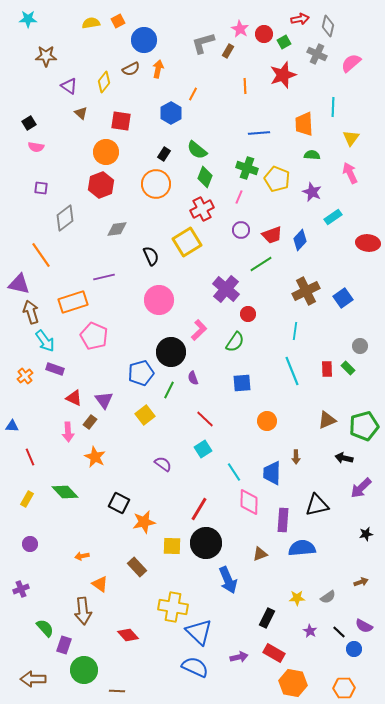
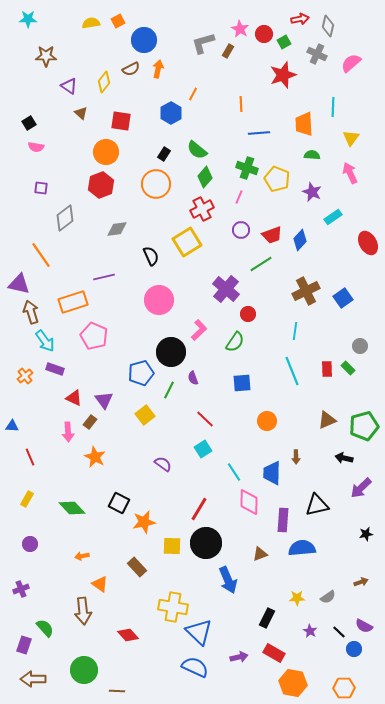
orange line at (245, 86): moved 4 px left, 18 px down
green diamond at (205, 177): rotated 20 degrees clockwise
red ellipse at (368, 243): rotated 55 degrees clockwise
green diamond at (65, 492): moved 7 px right, 16 px down
purple rectangle at (64, 645): moved 40 px left
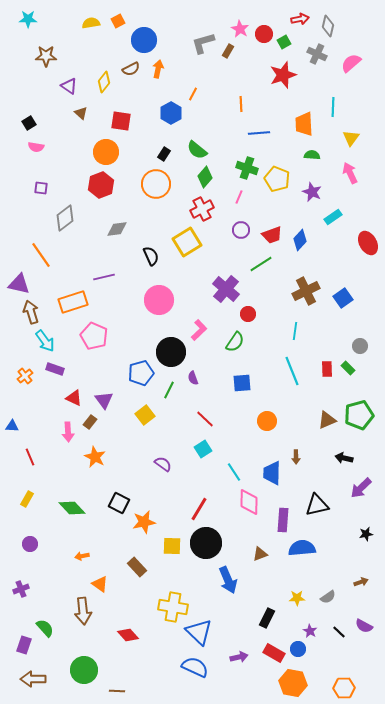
green pentagon at (364, 426): moved 5 px left, 11 px up
blue circle at (354, 649): moved 56 px left
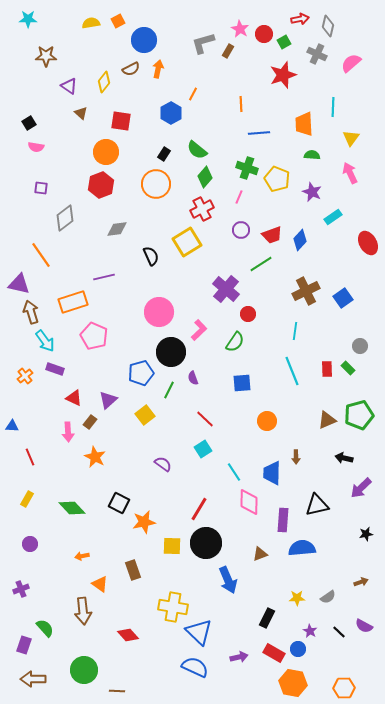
pink circle at (159, 300): moved 12 px down
purple triangle at (104, 400): moved 4 px right; rotated 24 degrees clockwise
brown rectangle at (137, 567): moved 4 px left, 3 px down; rotated 24 degrees clockwise
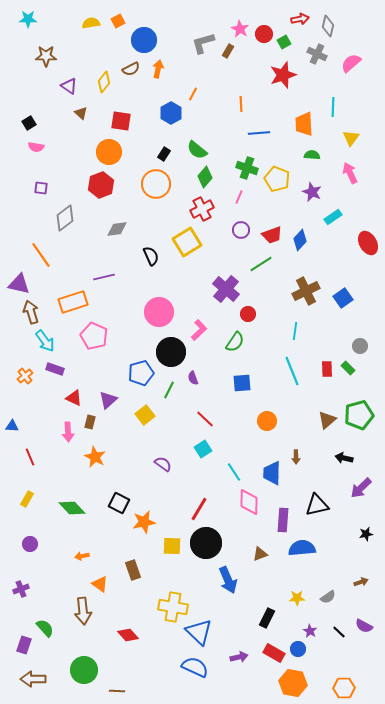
orange circle at (106, 152): moved 3 px right
brown triangle at (327, 420): rotated 18 degrees counterclockwise
brown rectangle at (90, 422): rotated 24 degrees counterclockwise
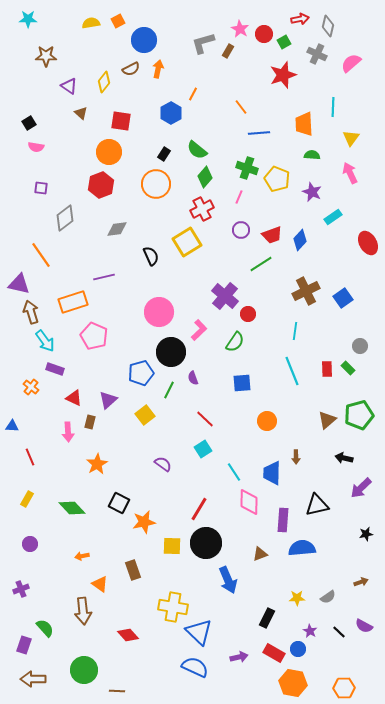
orange line at (241, 104): moved 3 px down; rotated 35 degrees counterclockwise
purple cross at (226, 289): moved 1 px left, 7 px down
orange cross at (25, 376): moved 6 px right, 11 px down; rotated 14 degrees counterclockwise
orange star at (95, 457): moved 2 px right, 7 px down; rotated 15 degrees clockwise
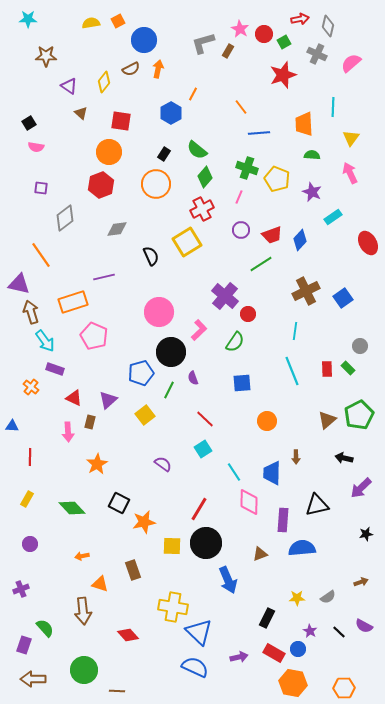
green pentagon at (359, 415): rotated 12 degrees counterclockwise
red line at (30, 457): rotated 24 degrees clockwise
orange triangle at (100, 584): rotated 18 degrees counterclockwise
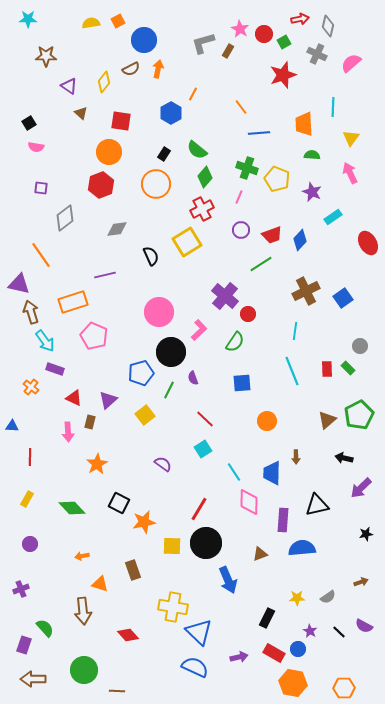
purple line at (104, 277): moved 1 px right, 2 px up
